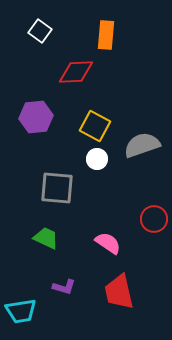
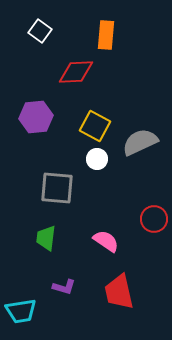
gray semicircle: moved 2 px left, 3 px up; rotated 6 degrees counterclockwise
green trapezoid: rotated 108 degrees counterclockwise
pink semicircle: moved 2 px left, 2 px up
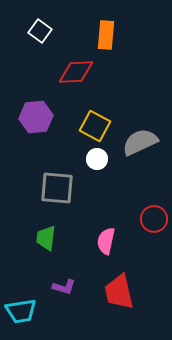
pink semicircle: rotated 112 degrees counterclockwise
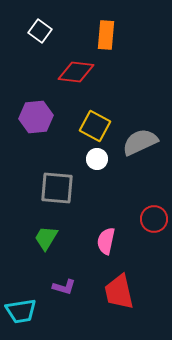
red diamond: rotated 9 degrees clockwise
green trapezoid: rotated 24 degrees clockwise
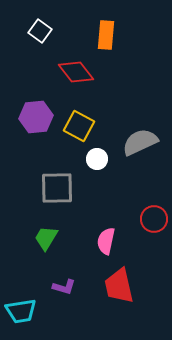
red diamond: rotated 45 degrees clockwise
yellow square: moved 16 px left
gray square: rotated 6 degrees counterclockwise
red trapezoid: moved 6 px up
